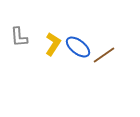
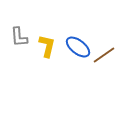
yellow L-shape: moved 6 px left, 2 px down; rotated 20 degrees counterclockwise
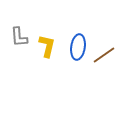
blue ellipse: rotated 60 degrees clockwise
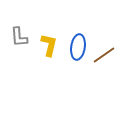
yellow L-shape: moved 2 px right, 1 px up
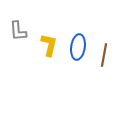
gray L-shape: moved 1 px left, 6 px up
brown line: rotated 45 degrees counterclockwise
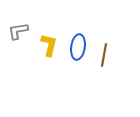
gray L-shape: rotated 85 degrees clockwise
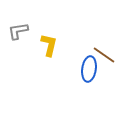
blue ellipse: moved 11 px right, 22 px down
brown line: rotated 65 degrees counterclockwise
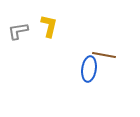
yellow L-shape: moved 19 px up
brown line: rotated 25 degrees counterclockwise
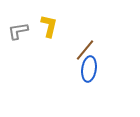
brown line: moved 19 px left, 5 px up; rotated 60 degrees counterclockwise
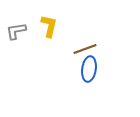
gray L-shape: moved 2 px left
brown line: moved 1 px up; rotated 30 degrees clockwise
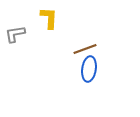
yellow L-shape: moved 8 px up; rotated 10 degrees counterclockwise
gray L-shape: moved 1 px left, 3 px down
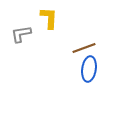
gray L-shape: moved 6 px right
brown line: moved 1 px left, 1 px up
